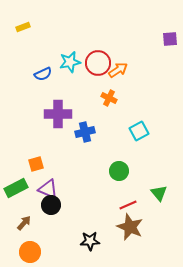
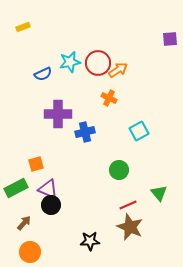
green circle: moved 1 px up
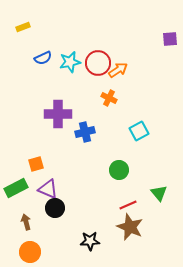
blue semicircle: moved 16 px up
black circle: moved 4 px right, 3 px down
brown arrow: moved 2 px right, 1 px up; rotated 56 degrees counterclockwise
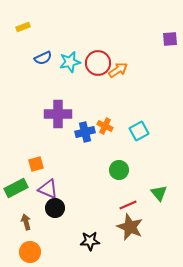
orange cross: moved 4 px left, 28 px down
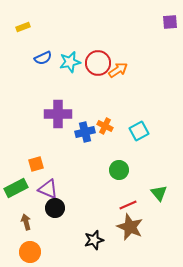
purple square: moved 17 px up
black star: moved 4 px right, 1 px up; rotated 12 degrees counterclockwise
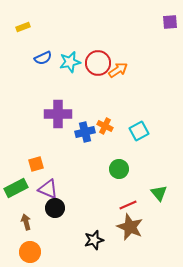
green circle: moved 1 px up
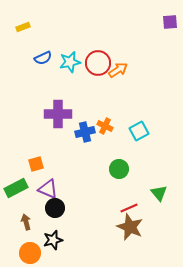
red line: moved 1 px right, 3 px down
black star: moved 41 px left
orange circle: moved 1 px down
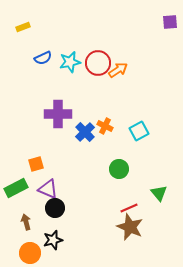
blue cross: rotated 30 degrees counterclockwise
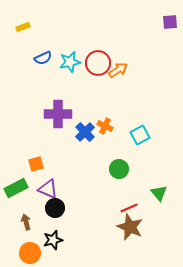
cyan square: moved 1 px right, 4 px down
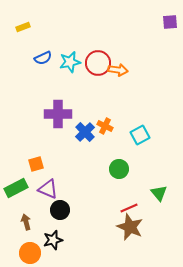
orange arrow: rotated 42 degrees clockwise
black circle: moved 5 px right, 2 px down
